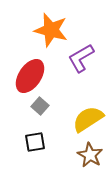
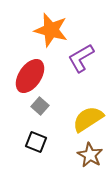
black square: moved 1 px right; rotated 30 degrees clockwise
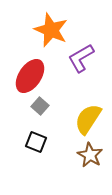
orange star: rotated 8 degrees clockwise
yellow semicircle: rotated 24 degrees counterclockwise
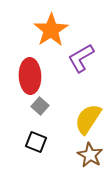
orange star: rotated 16 degrees clockwise
red ellipse: rotated 36 degrees counterclockwise
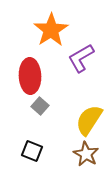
yellow semicircle: moved 1 px right, 1 px down
black square: moved 4 px left, 9 px down
brown star: moved 4 px left, 1 px up
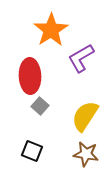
yellow semicircle: moved 4 px left, 4 px up
brown star: rotated 20 degrees counterclockwise
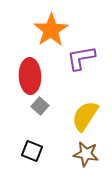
purple L-shape: rotated 20 degrees clockwise
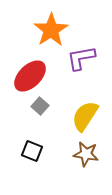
red ellipse: rotated 48 degrees clockwise
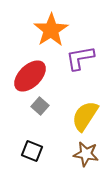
purple L-shape: moved 1 px left
